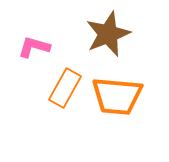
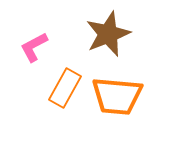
pink L-shape: rotated 44 degrees counterclockwise
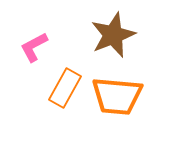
brown star: moved 5 px right, 1 px down
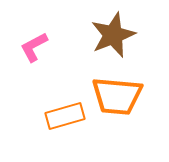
orange rectangle: moved 28 px down; rotated 45 degrees clockwise
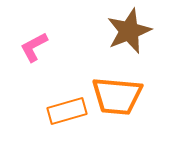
brown star: moved 16 px right, 4 px up
orange rectangle: moved 2 px right, 5 px up
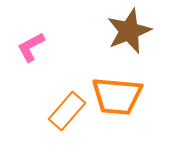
pink L-shape: moved 3 px left
orange rectangle: rotated 33 degrees counterclockwise
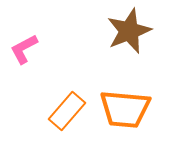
pink L-shape: moved 7 px left, 2 px down
orange trapezoid: moved 8 px right, 13 px down
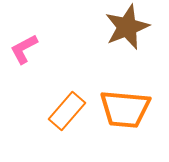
brown star: moved 2 px left, 4 px up
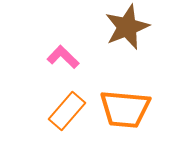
pink L-shape: moved 39 px right, 8 px down; rotated 72 degrees clockwise
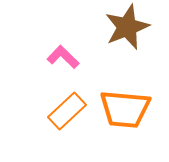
orange rectangle: rotated 6 degrees clockwise
